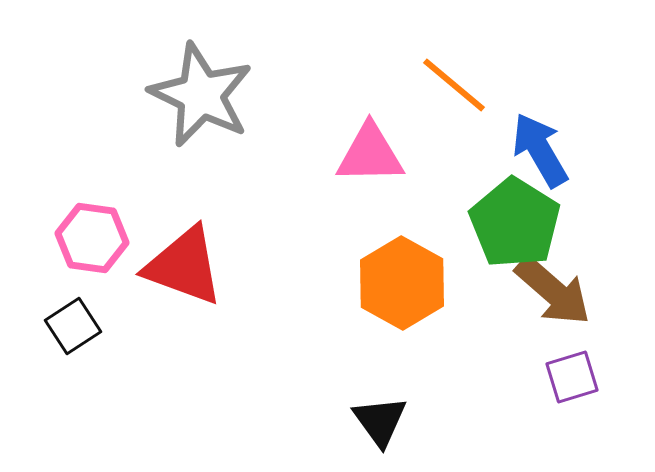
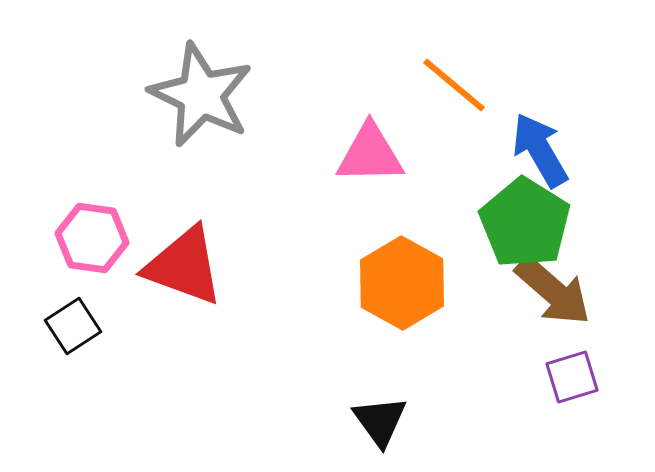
green pentagon: moved 10 px right
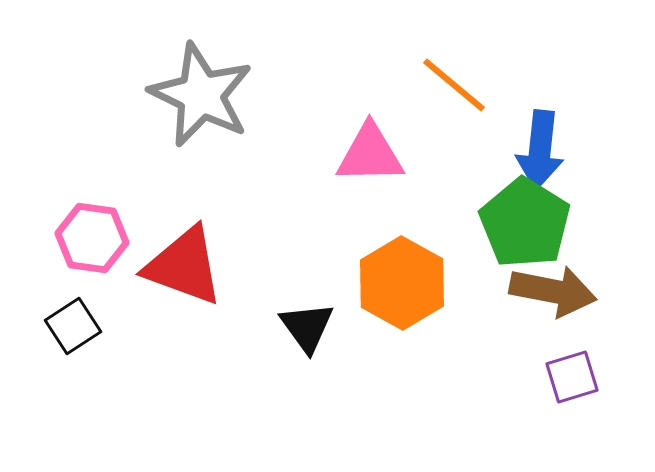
blue arrow: rotated 144 degrees counterclockwise
brown arrow: rotated 30 degrees counterclockwise
black triangle: moved 73 px left, 94 px up
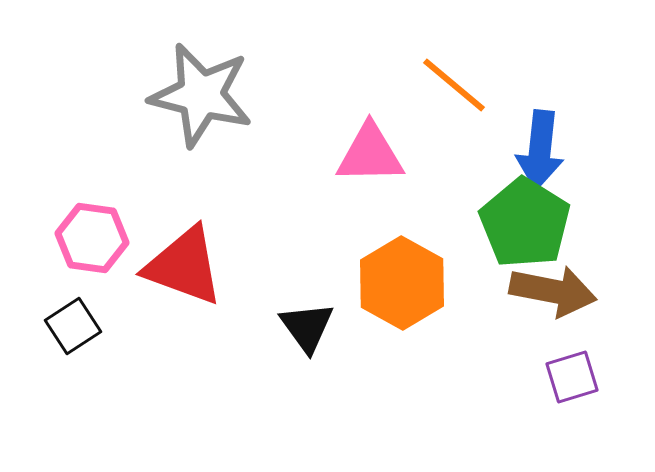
gray star: rotated 12 degrees counterclockwise
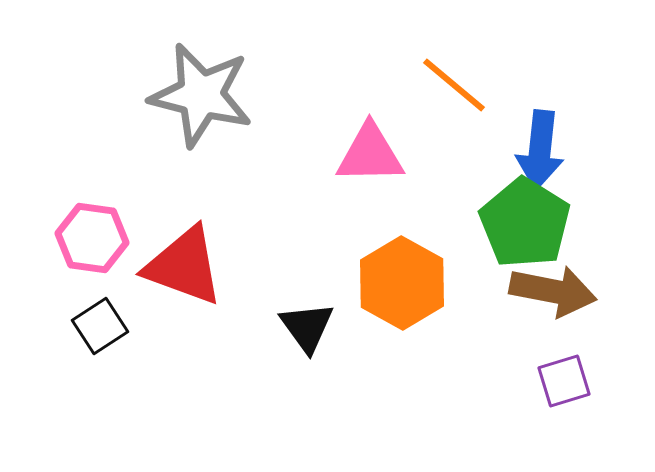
black square: moved 27 px right
purple square: moved 8 px left, 4 px down
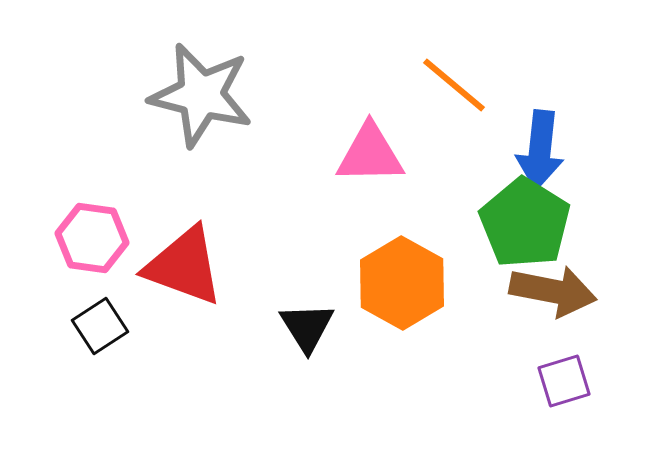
black triangle: rotated 4 degrees clockwise
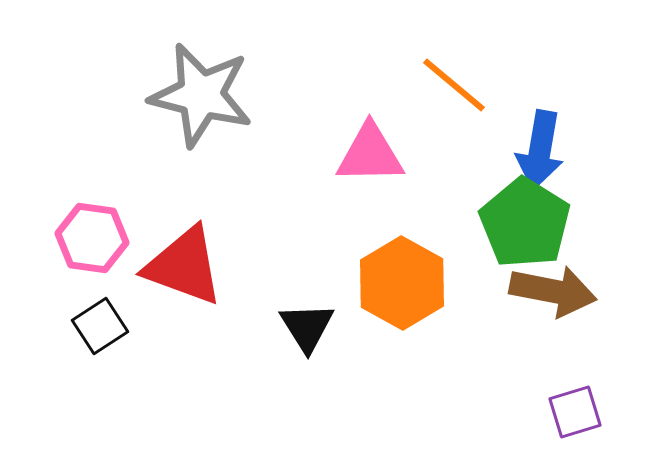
blue arrow: rotated 4 degrees clockwise
purple square: moved 11 px right, 31 px down
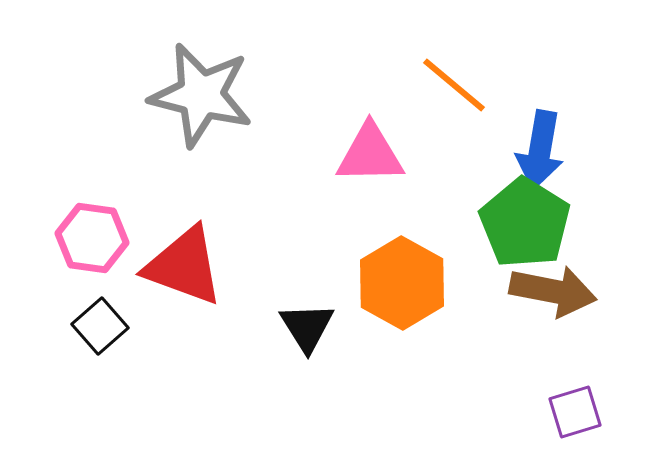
black square: rotated 8 degrees counterclockwise
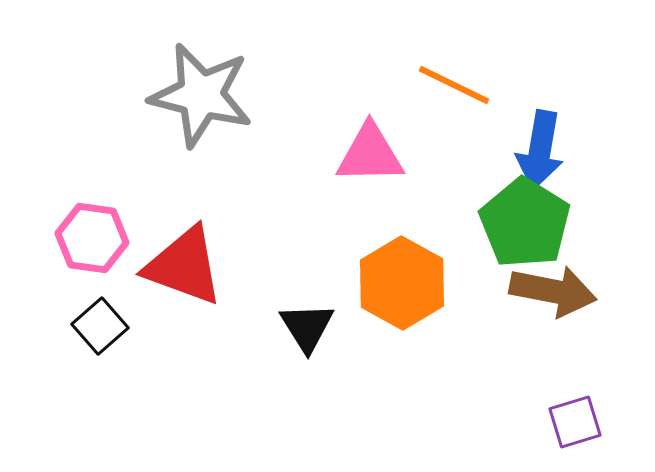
orange line: rotated 14 degrees counterclockwise
purple square: moved 10 px down
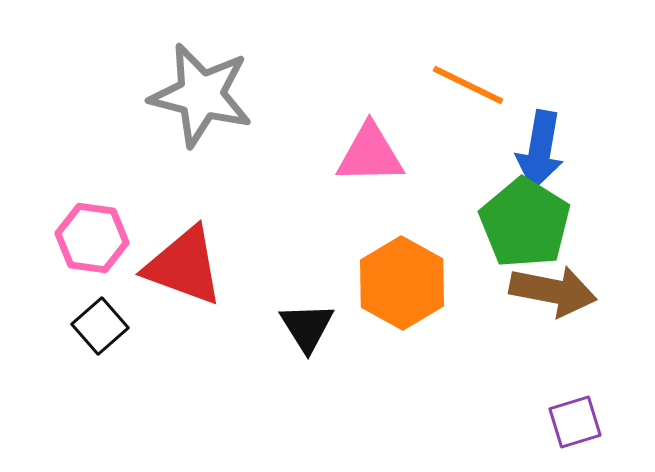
orange line: moved 14 px right
